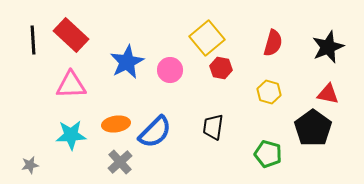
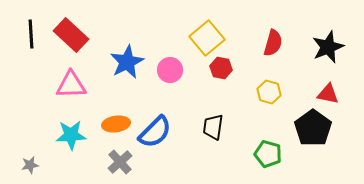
black line: moved 2 px left, 6 px up
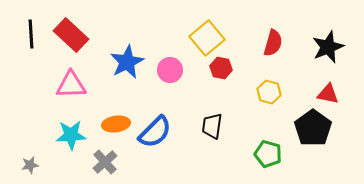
black trapezoid: moved 1 px left, 1 px up
gray cross: moved 15 px left
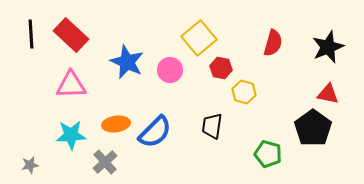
yellow square: moved 8 px left
blue star: rotated 20 degrees counterclockwise
yellow hexagon: moved 25 px left
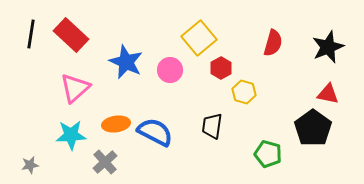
black line: rotated 12 degrees clockwise
blue star: moved 1 px left
red hexagon: rotated 20 degrees clockwise
pink triangle: moved 4 px right, 3 px down; rotated 40 degrees counterclockwise
blue semicircle: rotated 108 degrees counterclockwise
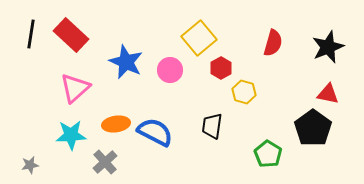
green pentagon: rotated 16 degrees clockwise
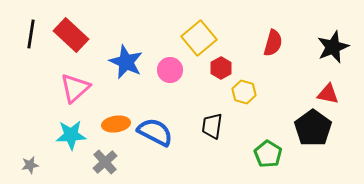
black star: moved 5 px right
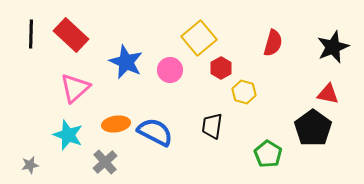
black line: rotated 8 degrees counterclockwise
cyan star: moved 3 px left; rotated 24 degrees clockwise
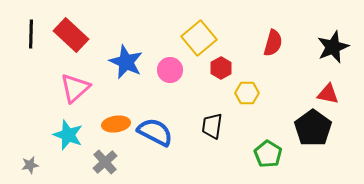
yellow hexagon: moved 3 px right, 1 px down; rotated 15 degrees counterclockwise
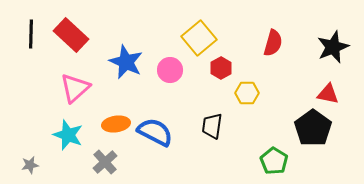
green pentagon: moved 6 px right, 7 px down
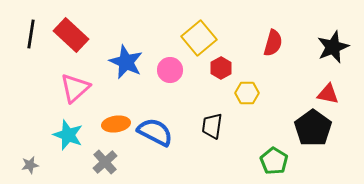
black line: rotated 8 degrees clockwise
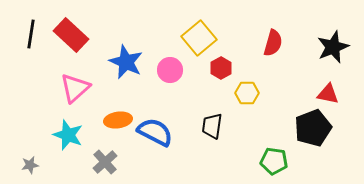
orange ellipse: moved 2 px right, 4 px up
black pentagon: rotated 15 degrees clockwise
green pentagon: rotated 24 degrees counterclockwise
